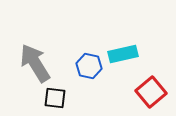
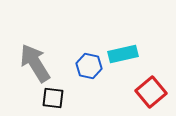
black square: moved 2 px left
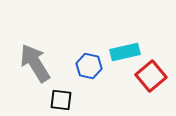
cyan rectangle: moved 2 px right, 2 px up
red square: moved 16 px up
black square: moved 8 px right, 2 px down
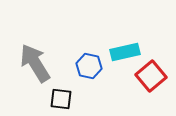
black square: moved 1 px up
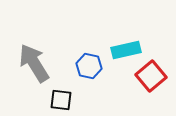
cyan rectangle: moved 1 px right, 2 px up
gray arrow: moved 1 px left
black square: moved 1 px down
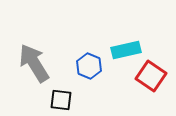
blue hexagon: rotated 10 degrees clockwise
red square: rotated 16 degrees counterclockwise
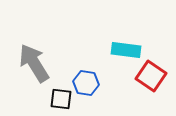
cyan rectangle: rotated 20 degrees clockwise
blue hexagon: moved 3 px left, 17 px down; rotated 15 degrees counterclockwise
black square: moved 1 px up
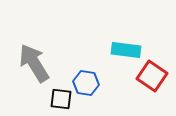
red square: moved 1 px right
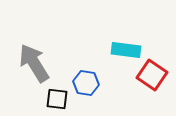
red square: moved 1 px up
black square: moved 4 px left
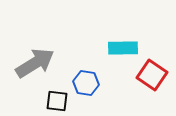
cyan rectangle: moved 3 px left, 2 px up; rotated 8 degrees counterclockwise
gray arrow: moved 1 px right; rotated 90 degrees clockwise
black square: moved 2 px down
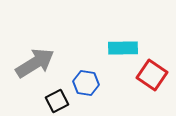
black square: rotated 35 degrees counterclockwise
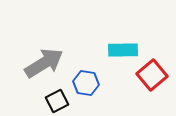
cyan rectangle: moved 2 px down
gray arrow: moved 9 px right
red square: rotated 16 degrees clockwise
